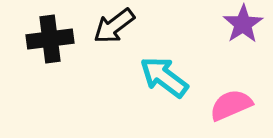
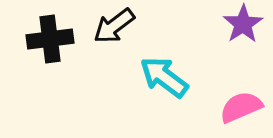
pink semicircle: moved 10 px right, 2 px down
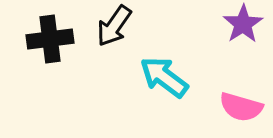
black arrow: rotated 18 degrees counterclockwise
pink semicircle: rotated 141 degrees counterclockwise
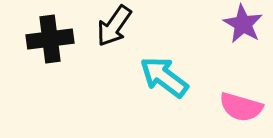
purple star: rotated 9 degrees counterclockwise
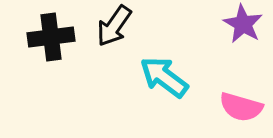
black cross: moved 1 px right, 2 px up
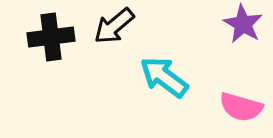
black arrow: rotated 15 degrees clockwise
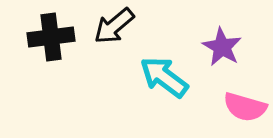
purple star: moved 21 px left, 23 px down
pink semicircle: moved 4 px right
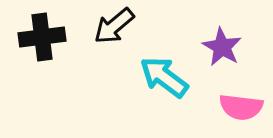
black cross: moved 9 px left
pink semicircle: moved 4 px left; rotated 9 degrees counterclockwise
